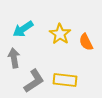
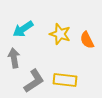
yellow star: rotated 15 degrees counterclockwise
orange semicircle: moved 1 px right, 2 px up
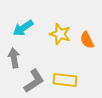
cyan arrow: moved 1 px up
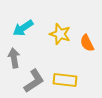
orange semicircle: moved 3 px down
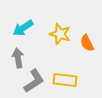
gray arrow: moved 4 px right
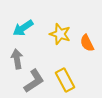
gray arrow: moved 1 px left, 1 px down
yellow rectangle: rotated 55 degrees clockwise
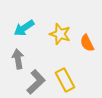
cyan arrow: moved 1 px right
gray arrow: moved 1 px right
gray L-shape: moved 2 px right, 1 px down; rotated 10 degrees counterclockwise
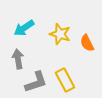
gray L-shape: rotated 25 degrees clockwise
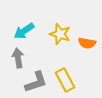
cyan arrow: moved 3 px down
orange semicircle: rotated 54 degrees counterclockwise
gray arrow: moved 1 px up
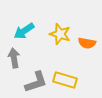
gray arrow: moved 4 px left
yellow rectangle: rotated 45 degrees counterclockwise
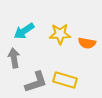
yellow star: rotated 20 degrees counterclockwise
